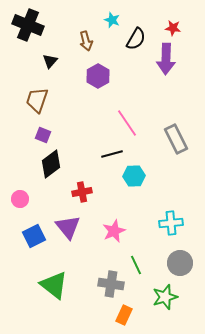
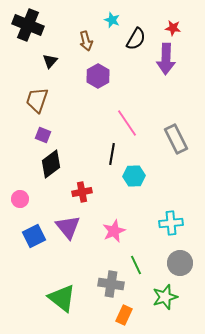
black line: rotated 65 degrees counterclockwise
green triangle: moved 8 px right, 13 px down
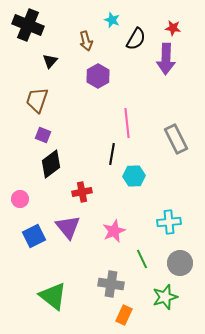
pink line: rotated 28 degrees clockwise
cyan cross: moved 2 px left, 1 px up
green line: moved 6 px right, 6 px up
green triangle: moved 9 px left, 2 px up
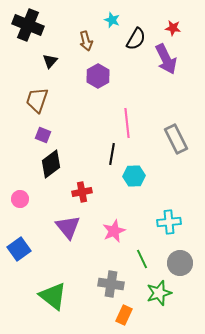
purple arrow: rotated 28 degrees counterclockwise
blue square: moved 15 px left, 13 px down; rotated 10 degrees counterclockwise
green star: moved 6 px left, 4 px up
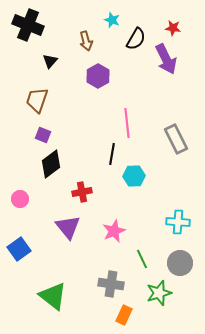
cyan cross: moved 9 px right; rotated 10 degrees clockwise
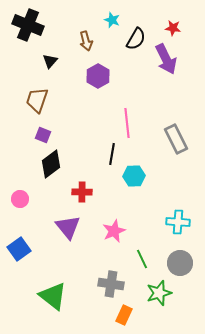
red cross: rotated 12 degrees clockwise
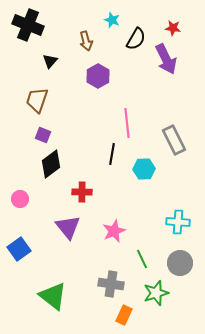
gray rectangle: moved 2 px left, 1 px down
cyan hexagon: moved 10 px right, 7 px up
green star: moved 3 px left
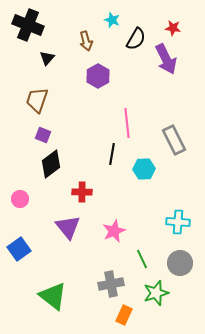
black triangle: moved 3 px left, 3 px up
gray cross: rotated 20 degrees counterclockwise
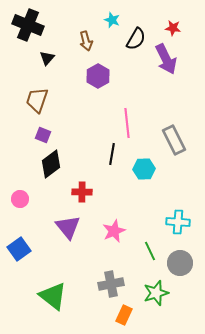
green line: moved 8 px right, 8 px up
